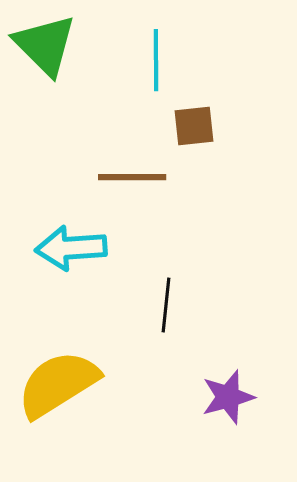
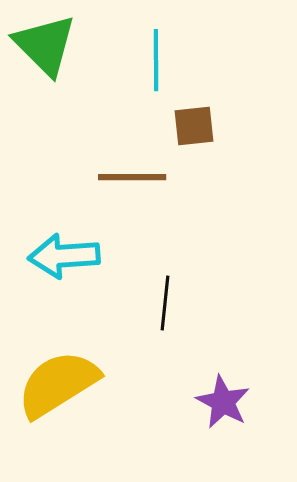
cyan arrow: moved 7 px left, 8 px down
black line: moved 1 px left, 2 px up
purple star: moved 5 px left, 5 px down; rotated 28 degrees counterclockwise
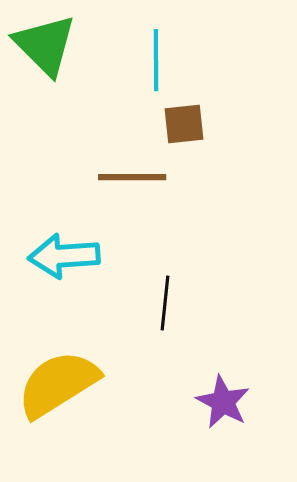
brown square: moved 10 px left, 2 px up
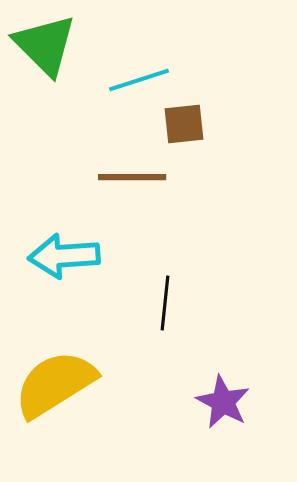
cyan line: moved 17 px left, 20 px down; rotated 72 degrees clockwise
yellow semicircle: moved 3 px left
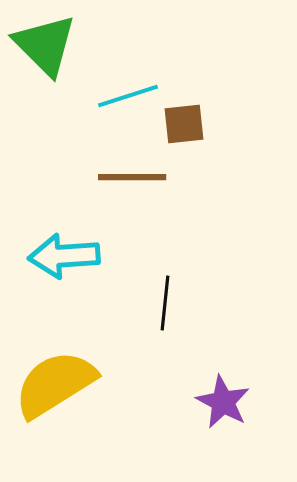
cyan line: moved 11 px left, 16 px down
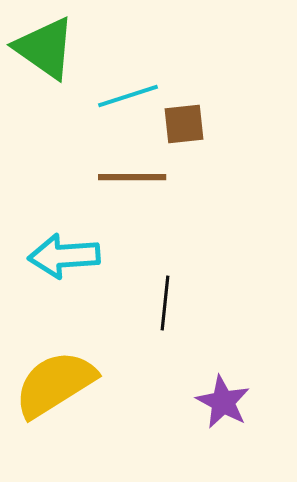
green triangle: moved 3 px down; rotated 10 degrees counterclockwise
